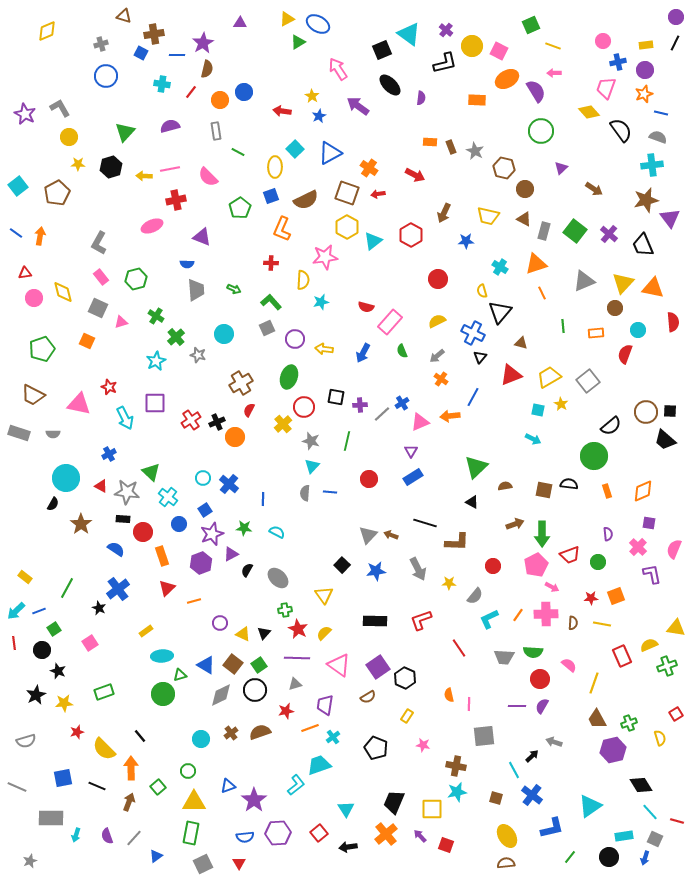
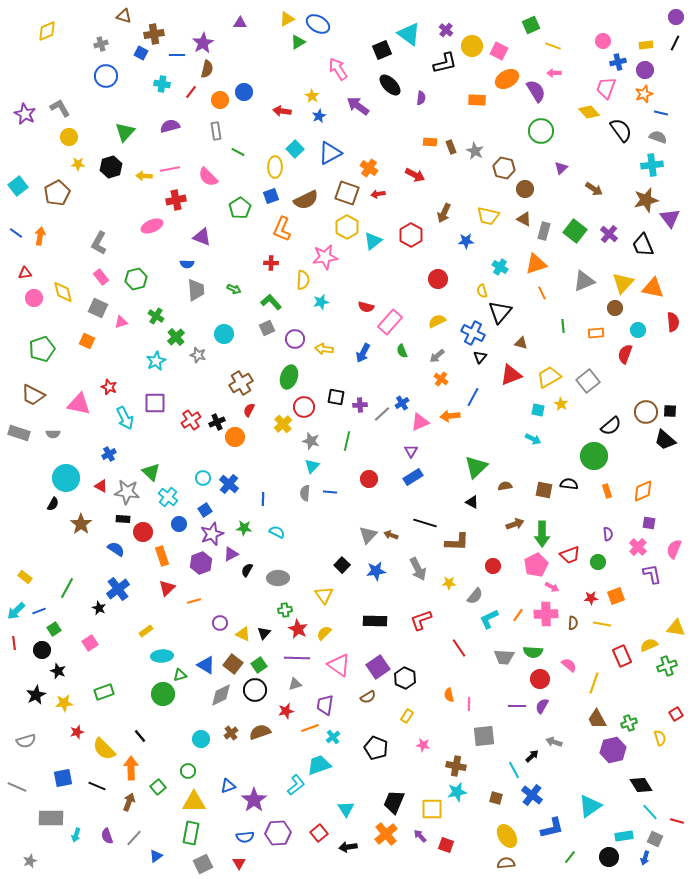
gray ellipse at (278, 578): rotated 45 degrees counterclockwise
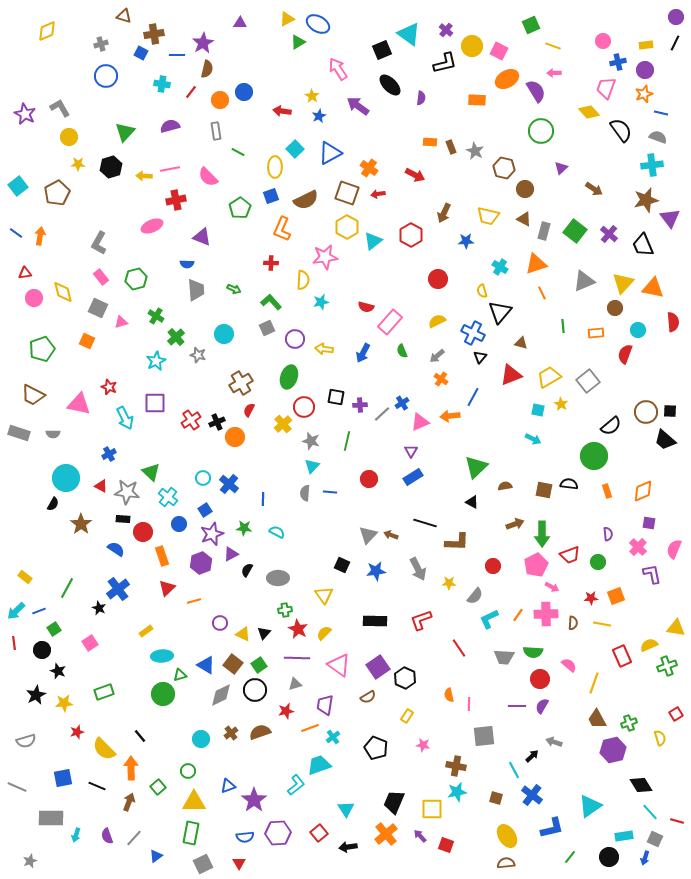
black square at (342, 565): rotated 21 degrees counterclockwise
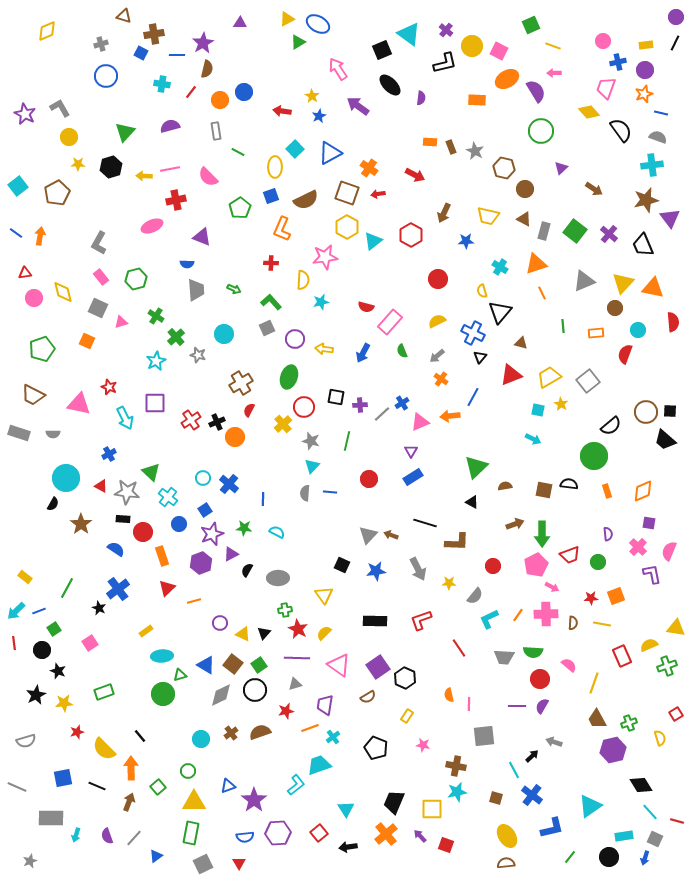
pink semicircle at (674, 549): moved 5 px left, 2 px down
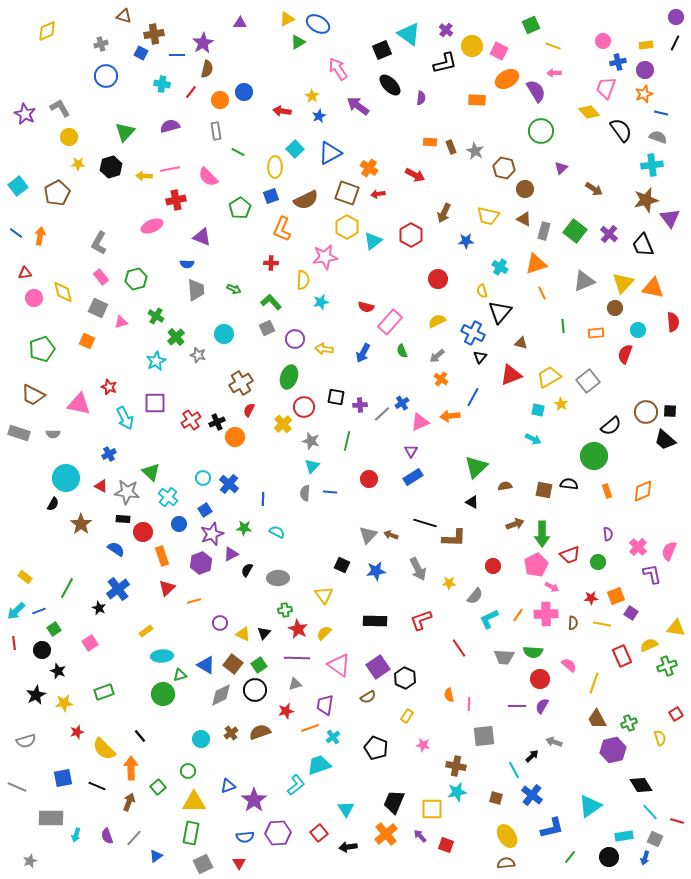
purple square at (649, 523): moved 18 px left, 90 px down; rotated 24 degrees clockwise
brown L-shape at (457, 542): moved 3 px left, 4 px up
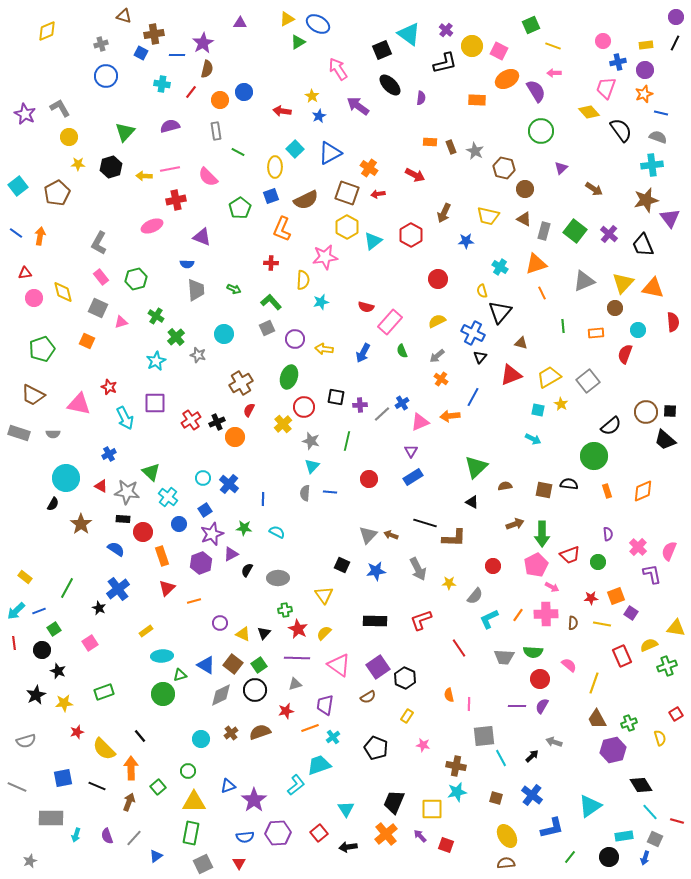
cyan line at (514, 770): moved 13 px left, 12 px up
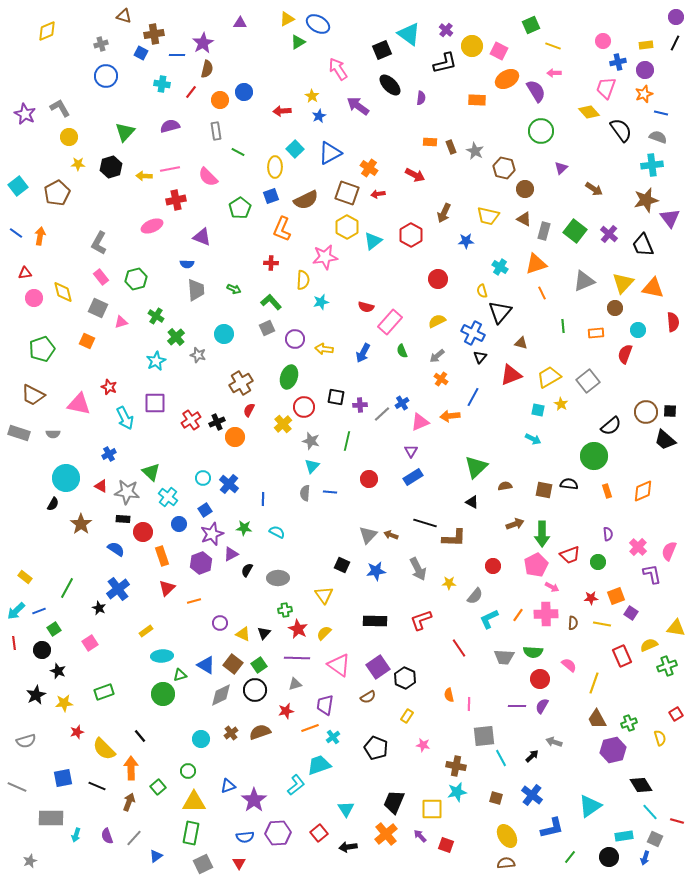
red arrow at (282, 111): rotated 12 degrees counterclockwise
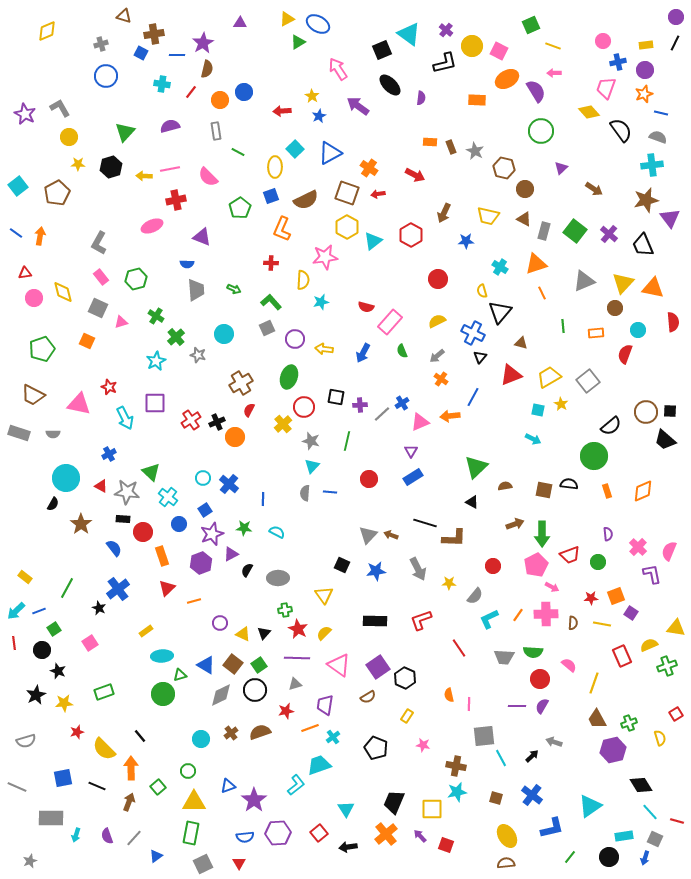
blue semicircle at (116, 549): moved 2 px left, 1 px up; rotated 18 degrees clockwise
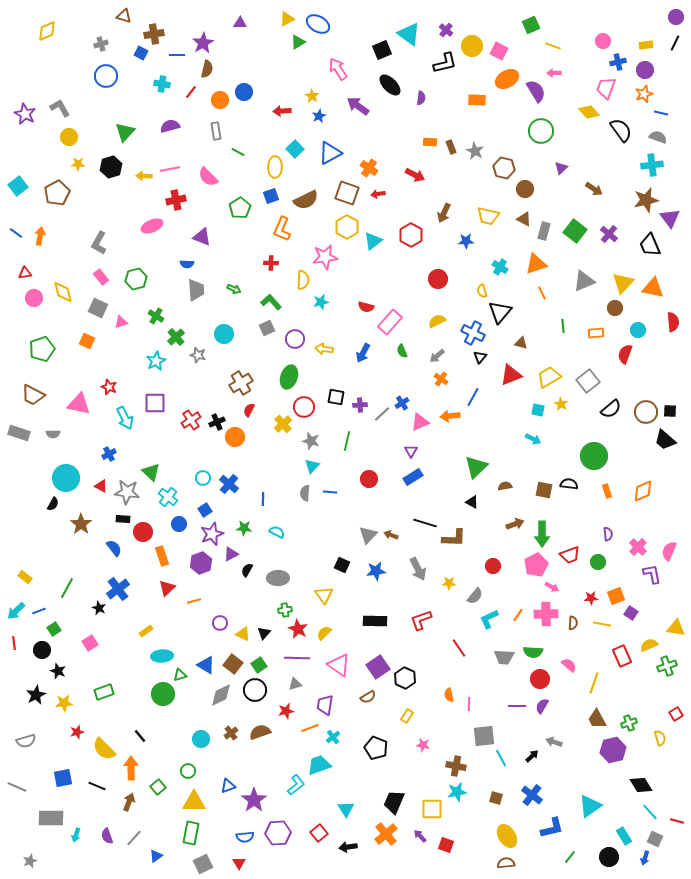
black trapezoid at (643, 245): moved 7 px right
black semicircle at (611, 426): moved 17 px up
cyan rectangle at (624, 836): rotated 66 degrees clockwise
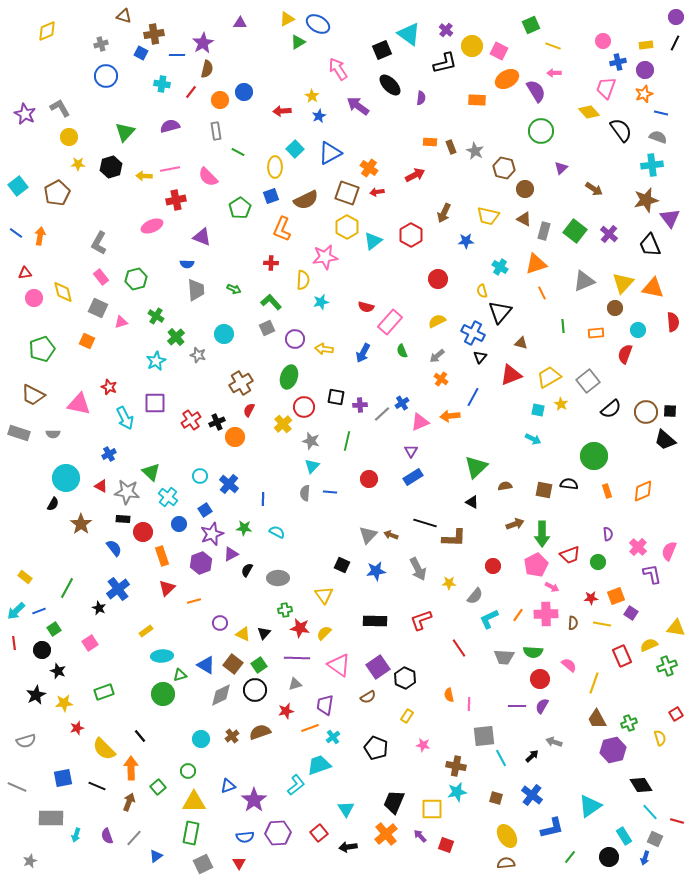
red arrow at (415, 175): rotated 54 degrees counterclockwise
red arrow at (378, 194): moved 1 px left, 2 px up
cyan circle at (203, 478): moved 3 px left, 2 px up
red star at (298, 629): moved 2 px right, 1 px up; rotated 18 degrees counterclockwise
red star at (77, 732): moved 4 px up
brown cross at (231, 733): moved 1 px right, 3 px down
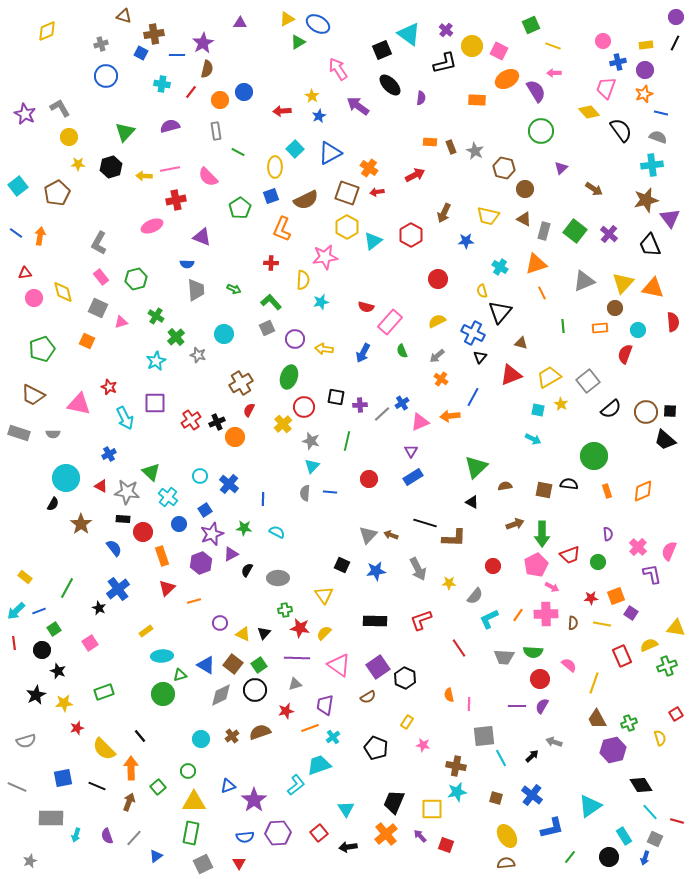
orange rectangle at (596, 333): moved 4 px right, 5 px up
yellow rectangle at (407, 716): moved 6 px down
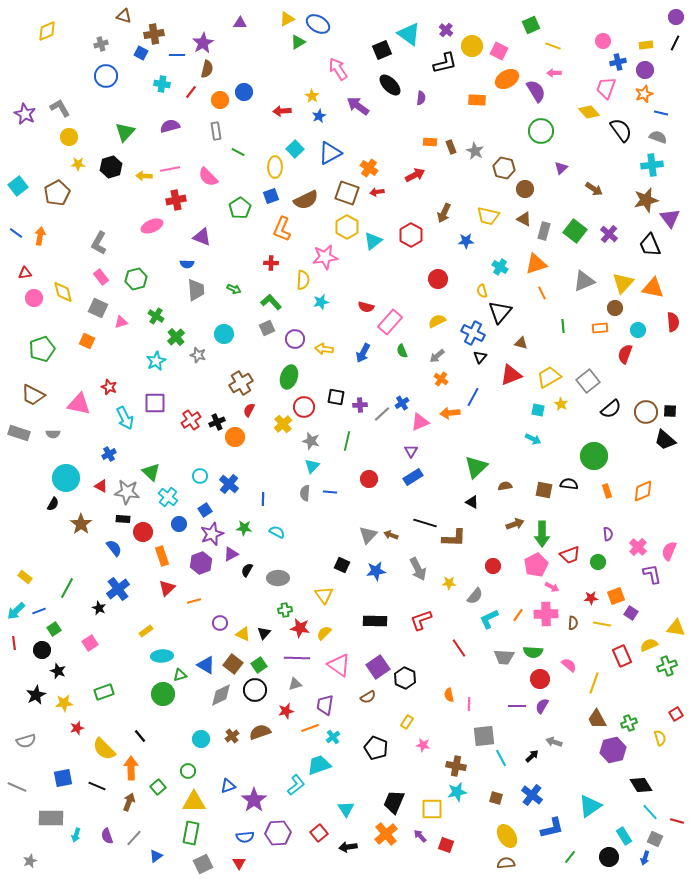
orange arrow at (450, 416): moved 3 px up
